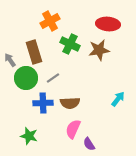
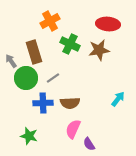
gray arrow: moved 1 px right, 1 px down
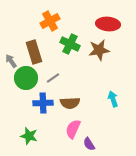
cyan arrow: moved 5 px left; rotated 56 degrees counterclockwise
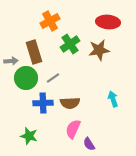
red ellipse: moved 2 px up
green cross: rotated 30 degrees clockwise
gray arrow: rotated 120 degrees clockwise
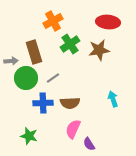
orange cross: moved 3 px right
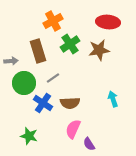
brown rectangle: moved 4 px right, 1 px up
green circle: moved 2 px left, 5 px down
blue cross: rotated 36 degrees clockwise
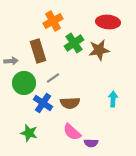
green cross: moved 4 px right, 1 px up
cyan arrow: rotated 21 degrees clockwise
pink semicircle: moved 1 px left, 3 px down; rotated 72 degrees counterclockwise
green star: moved 3 px up
purple semicircle: moved 2 px right, 1 px up; rotated 56 degrees counterclockwise
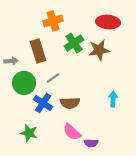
orange cross: rotated 12 degrees clockwise
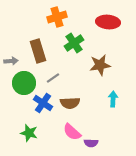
orange cross: moved 4 px right, 4 px up
brown star: moved 1 px right, 15 px down
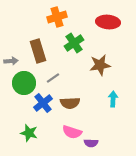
blue cross: rotated 18 degrees clockwise
pink semicircle: rotated 24 degrees counterclockwise
